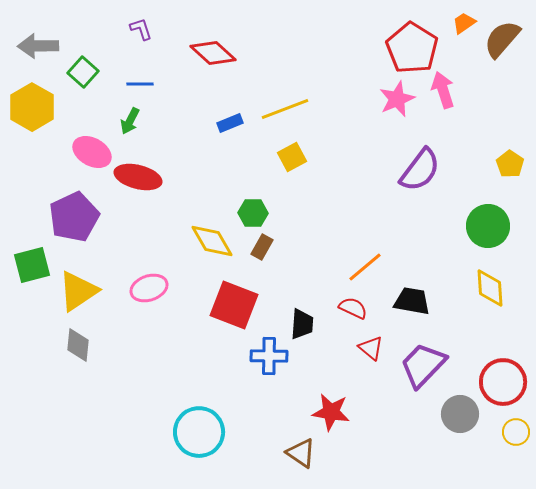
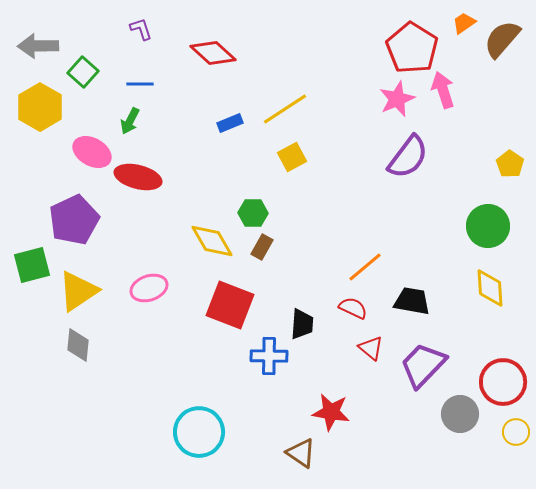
yellow hexagon at (32, 107): moved 8 px right
yellow line at (285, 109): rotated 12 degrees counterclockwise
purple semicircle at (420, 170): moved 12 px left, 13 px up
purple pentagon at (74, 217): moved 3 px down
red square at (234, 305): moved 4 px left
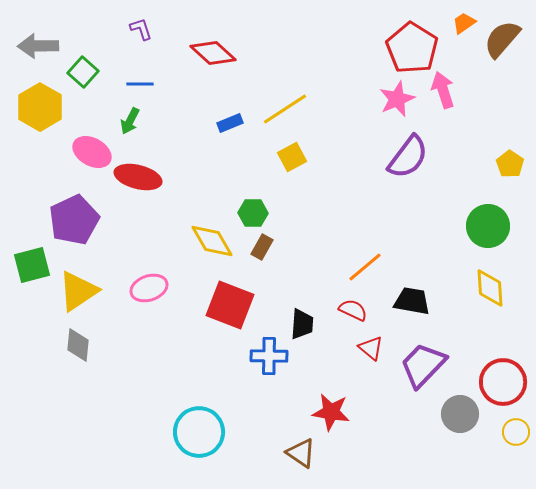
red semicircle at (353, 308): moved 2 px down
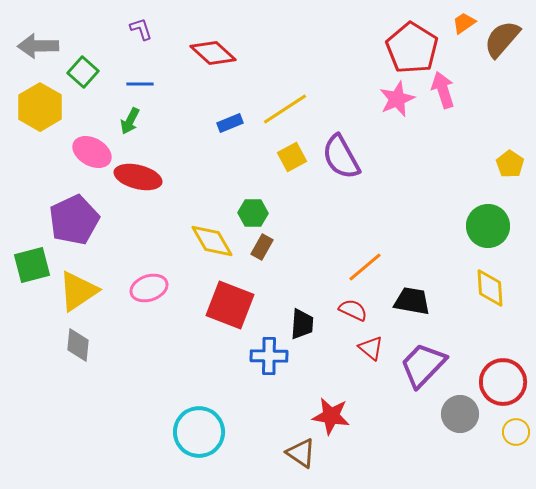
purple semicircle at (408, 157): moved 67 px left; rotated 114 degrees clockwise
red star at (331, 412): moved 4 px down
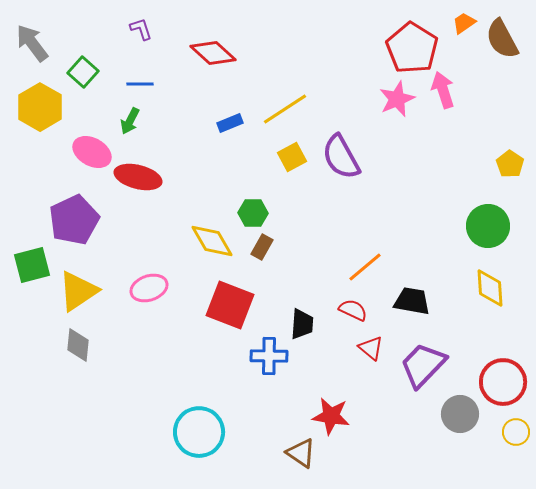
brown semicircle at (502, 39): rotated 69 degrees counterclockwise
gray arrow at (38, 46): moved 6 px left, 3 px up; rotated 54 degrees clockwise
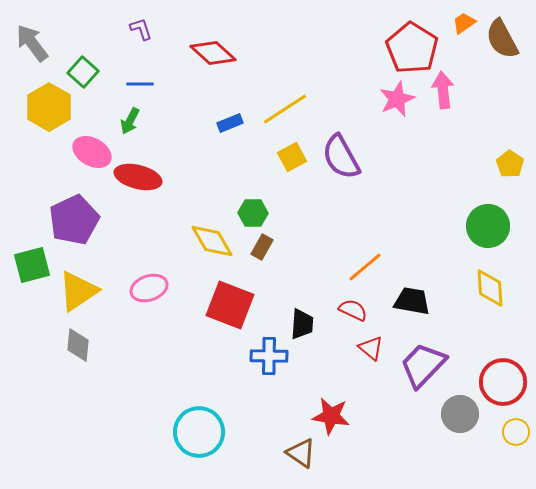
pink arrow at (443, 90): rotated 12 degrees clockwise
yellow hexagon at (40, 107): moved 9 px right
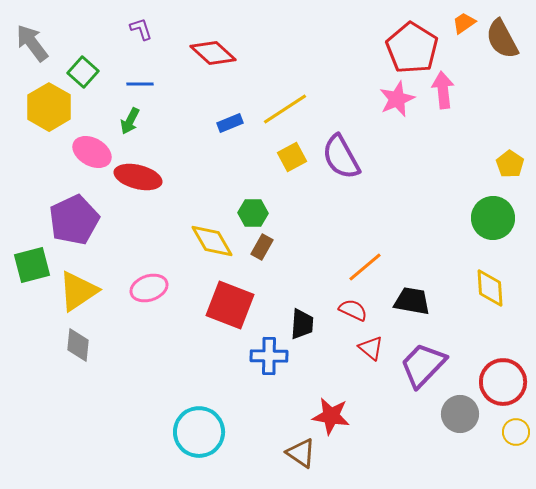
green circle at (488, 226): moved 5 px right, 8 px up
